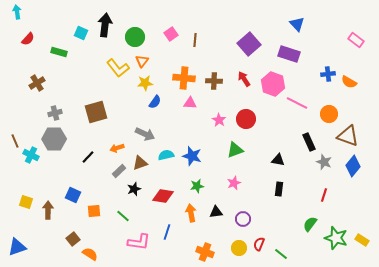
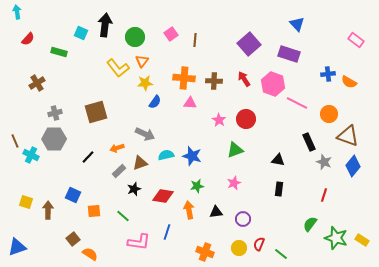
orange arrow at (191, 213): moved 2 px left, 3 px up
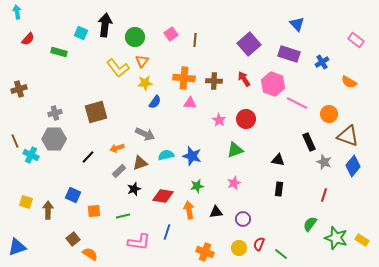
blue cross at (328, 74): moved 6 px left, 12 px up; rotated 24 degrees counterclockwise
brown cross at (37, 83): moved 18 px left, 6 px down; rotated 14 degrees clockwise
green line at (123, 216): rotated 56 degrees counterclockwise
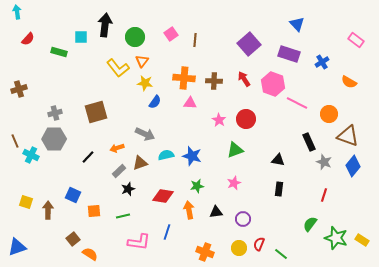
cyan square at (81, 33): moved 4 px down; rotated 24 degrees counterclockwise
yellow star at (145, 83): rotated 14 degrees clockwise
black star at (134, 189): moved 6 px left
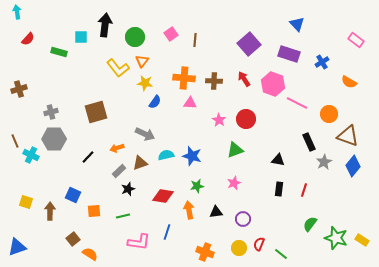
gray cross at (55, 113): moved 4 px left, 1 px up
gray star at (324, 162): rotated 21 degrees clockwise
red line at (324, 195): moved 20 px left, 5 px up
brown arrow at (48, 210): moved 2 px right, 1 px down
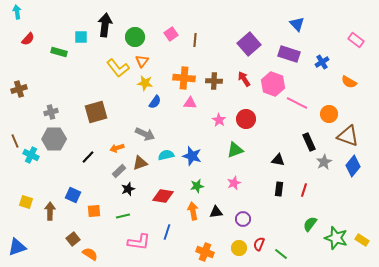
orange arrow at (189, 210): moved 4 px right, 1 px down
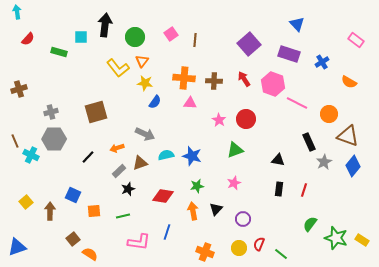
yellow square at (26, 202): rotated 32 degrees clockwise
black triangle at (216, 212): moved 3 px up; rotated 40 degrees counterclockwise
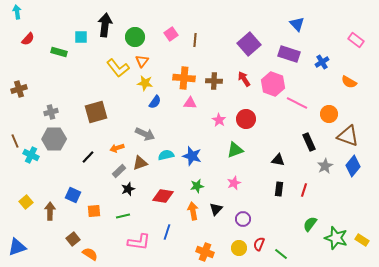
gray star at (324, 162): moved 1 px right, 4 px down
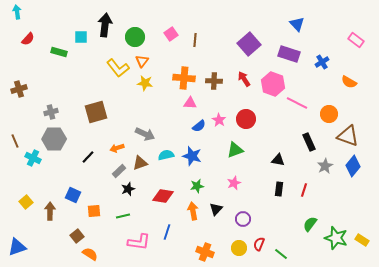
blue semicircle at (155, 102): moved 44 px right, 24 px down; rotated 16 degrees clockwise
cyan cross at (31, 155): moved 2 px right, 3 px down
brown square at (73, 239): moved 4 px right, 3 px up
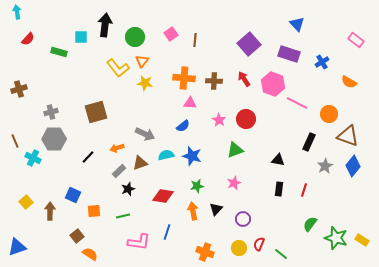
blue semicircle at (199, 126): moved 16 px left
black rectangle at (309, 142): rotated 48 degrees clockwise
